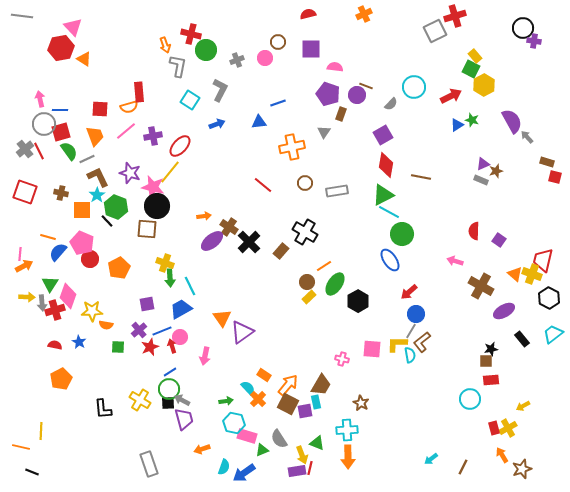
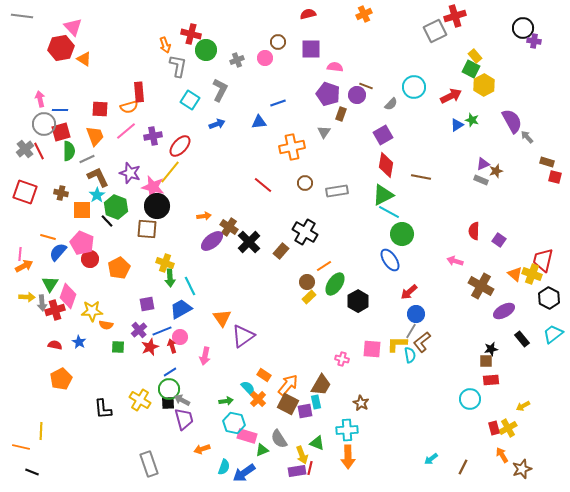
green semicircle at (69, 151): rotated 36 degrees clockwise
purple triangle at (242, 332): moved 1 px right, 4 px down
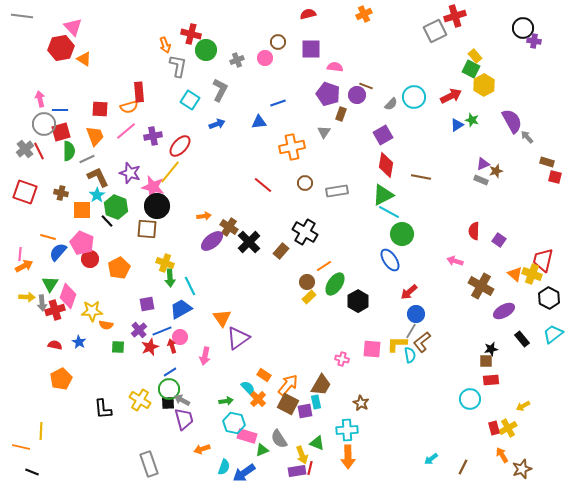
cyan circle at (414, 87): moved 10 px down
purple triangle at (243, 336): moved 5 px left, 2 px down
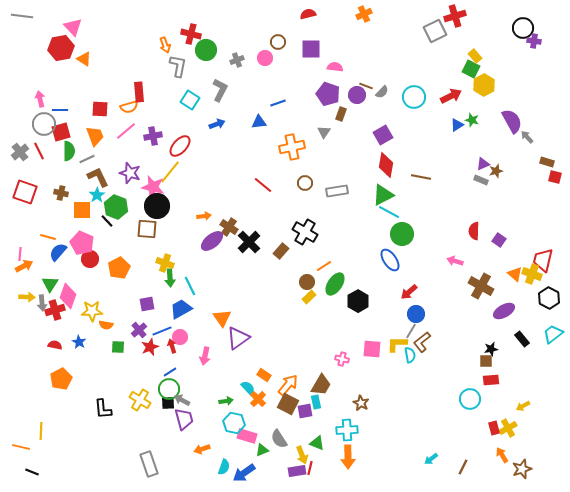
gray semicircle at (391, 104): moved 9 px left, 12 px up
gray cross at (25, 149): moved 5 px left, 3 px down
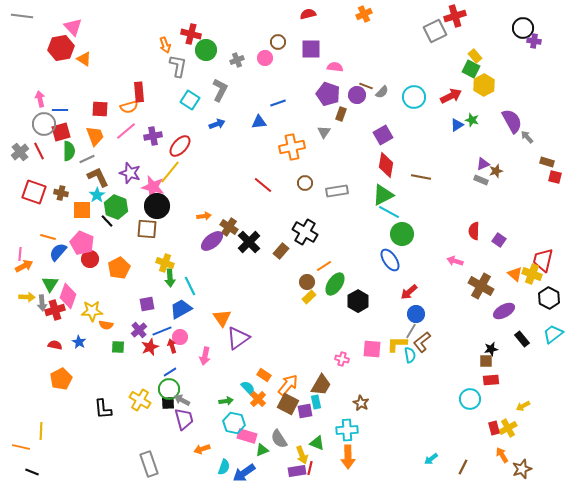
red square at (25, 192): moved 9 px right
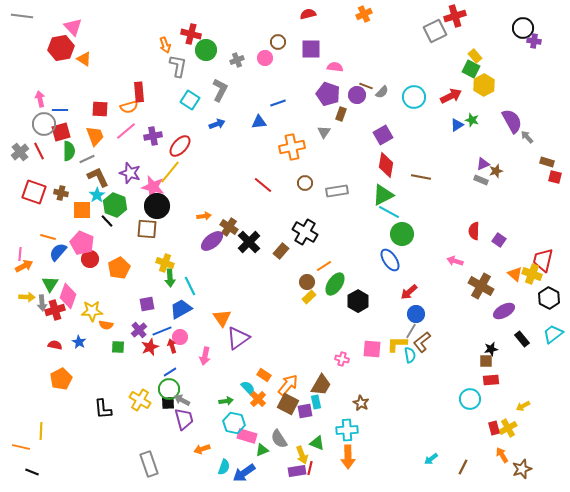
green hexagon at (116, 207): moved 1 px left, 2 px up
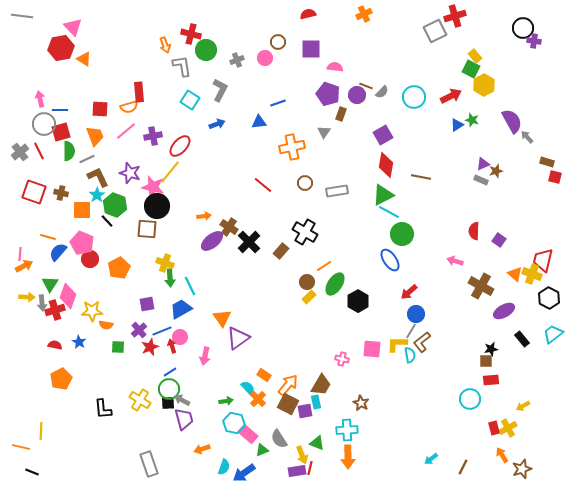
gray L-shape at (178, 66): moved 4 px right; rotated 20 degrees counterclockwise
pink rectangle at (247, 436): moved 1 px right, 2 px up; rotated 24 degrees clockwise
